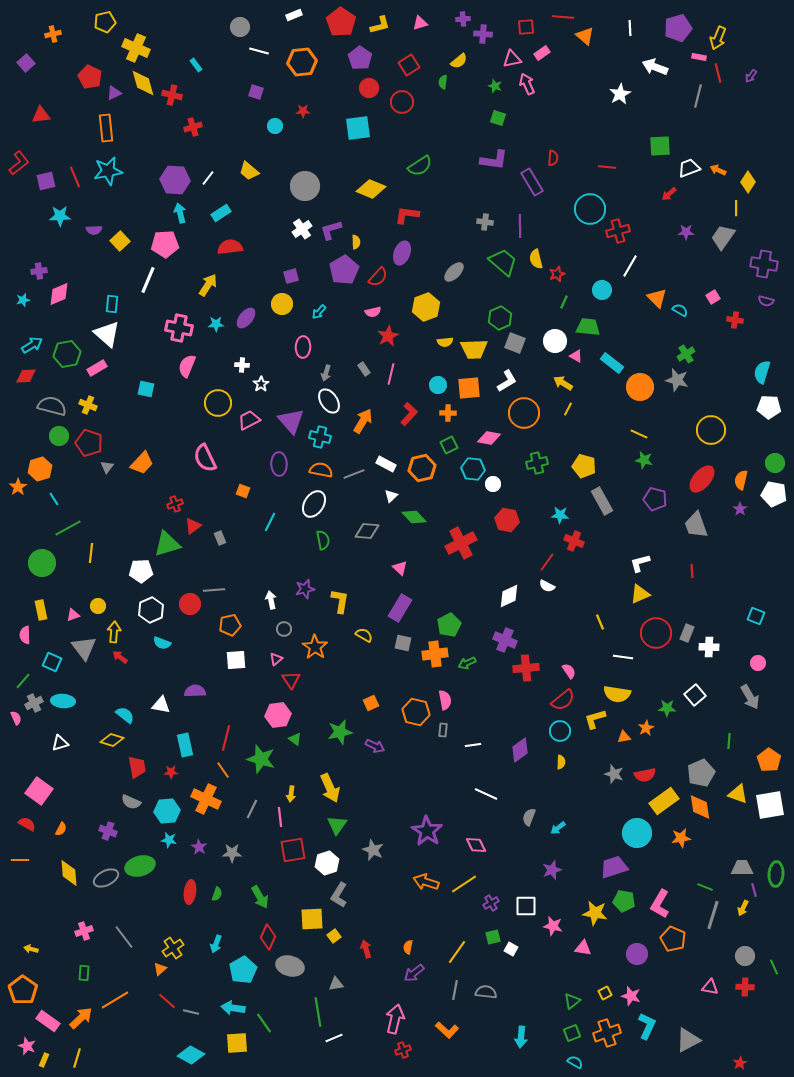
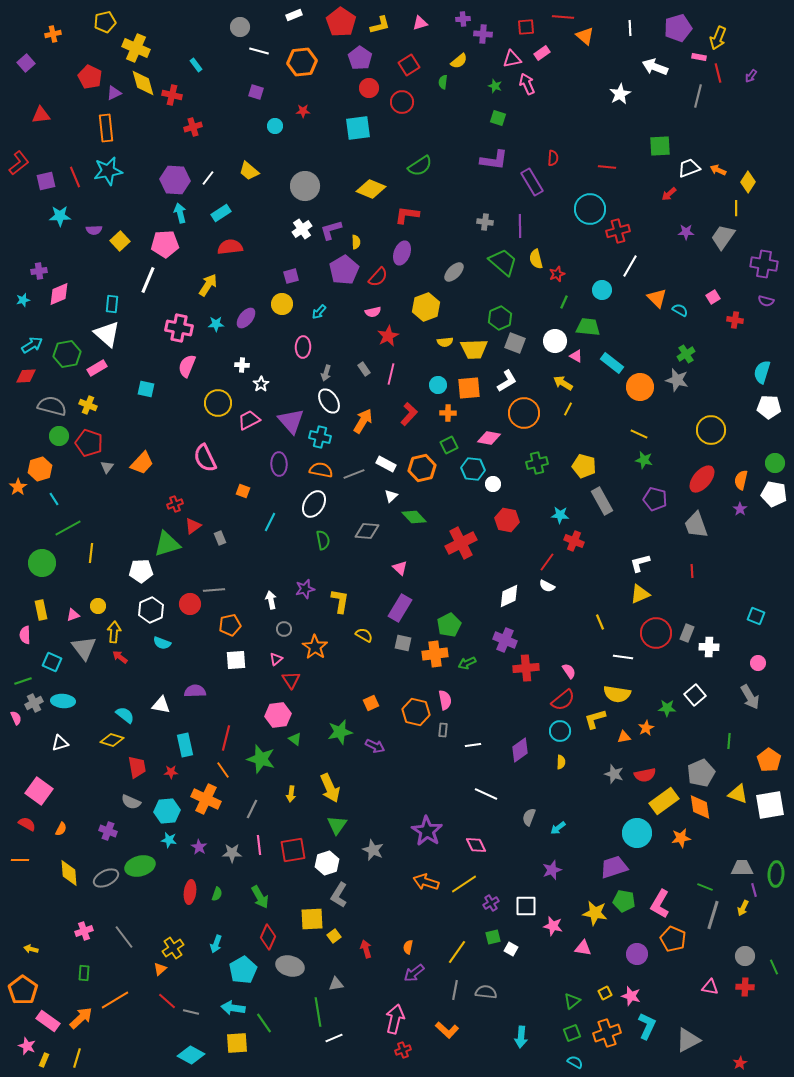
green line at (23, 681): rotated 30 degrees clockwise
pink line at (280, 817): moved 21 px left, 28 px down
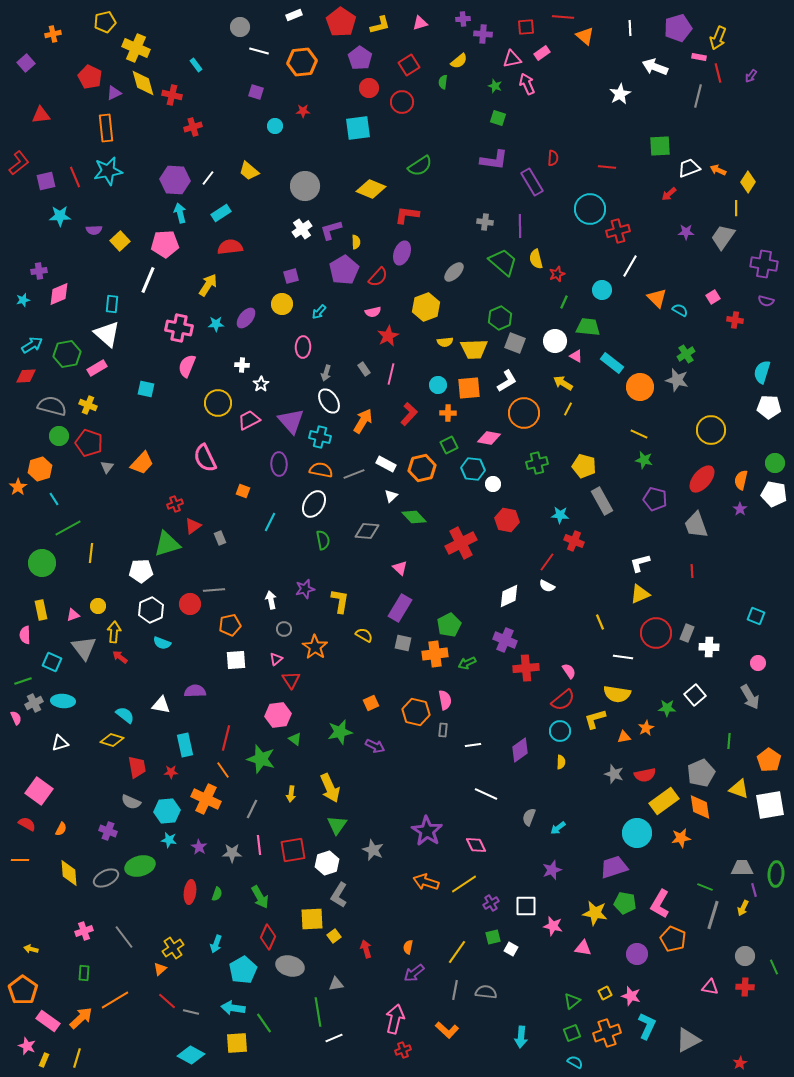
yellow triangle at (738, 794): moved 1 px right, 5 px up
green pentagon at (624, 901): moved 1 px right, 2 px down
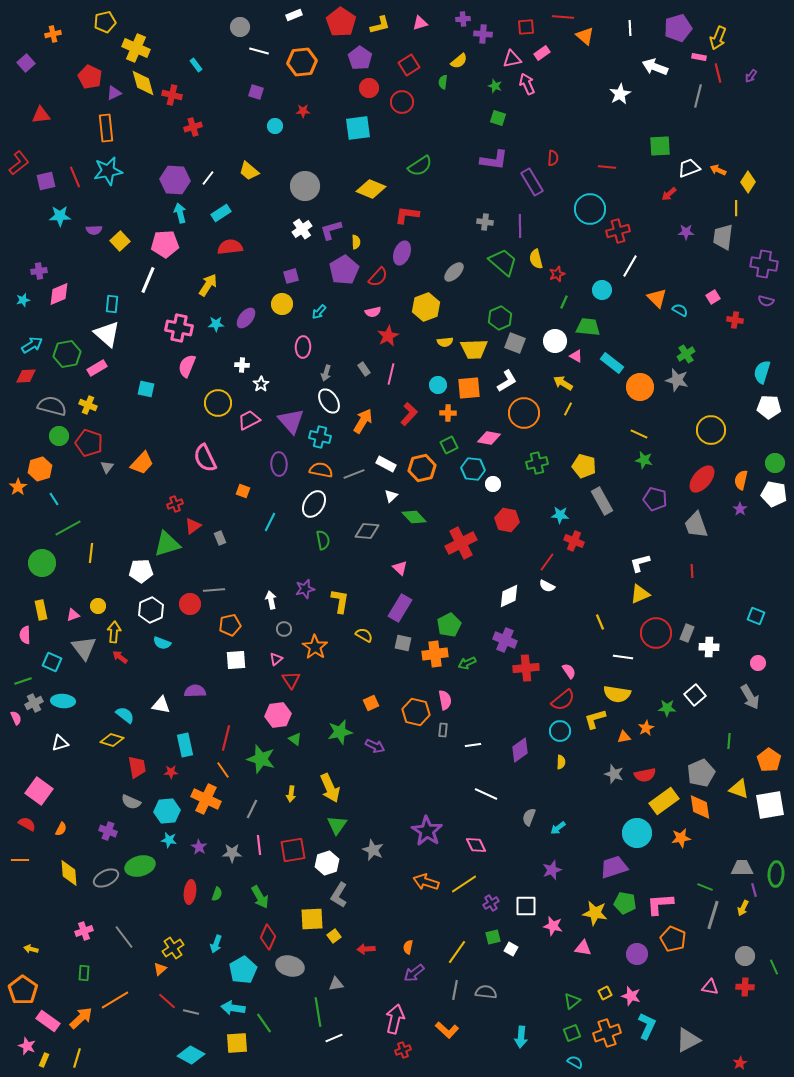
gray trapezoid at (723, 237): rotated 28 degrees counterclockwise
pink L-shape at (660, 904): rotated 56 degrees clockwise
red arrow at (366, 949): rotated 78 degrees counterclockwise
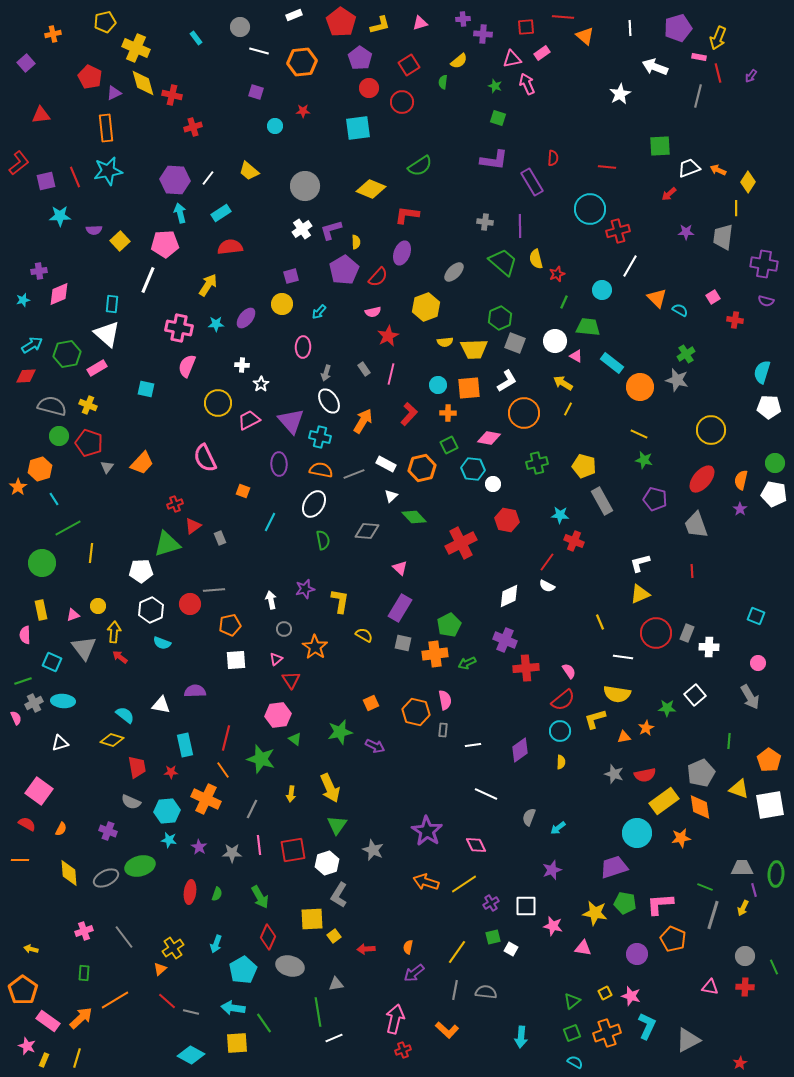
cyan rectangle at (196, 65): moved 27 px up
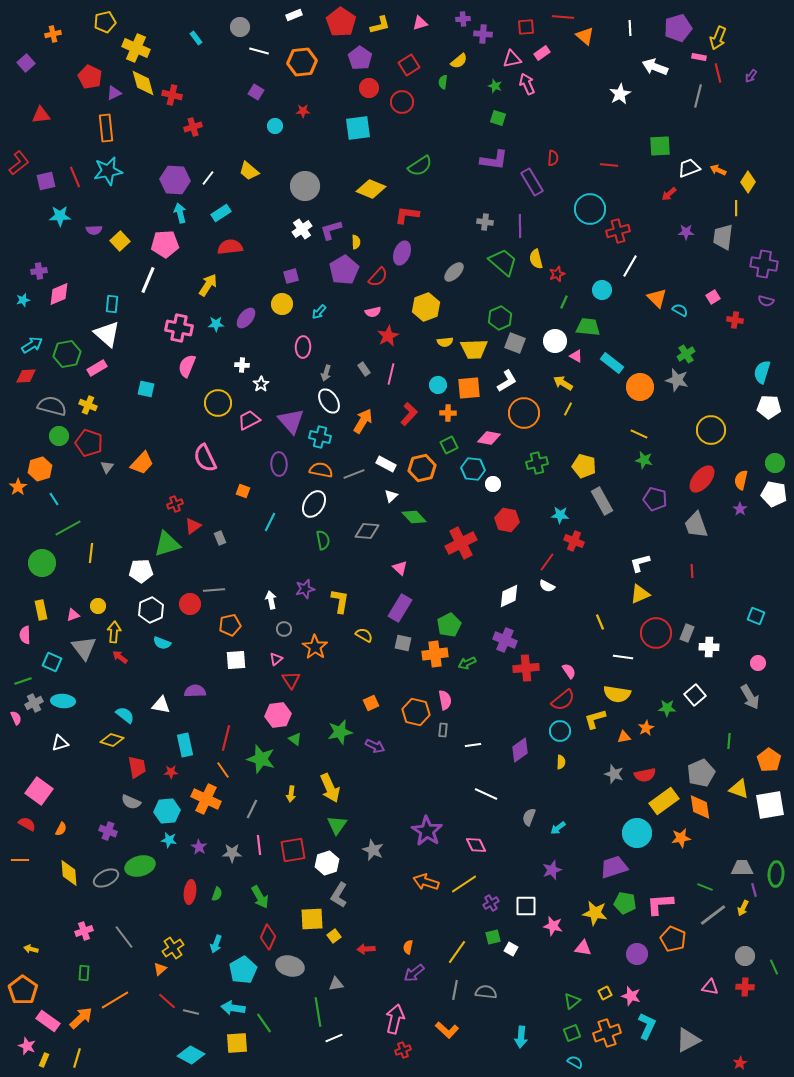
purple square at (256, 92): rotated 14 degrees clockwise
red line at (607, 167): moved 2 px right, 2 px up
gray line at (713, 915): rotated 36 degrees clockwise
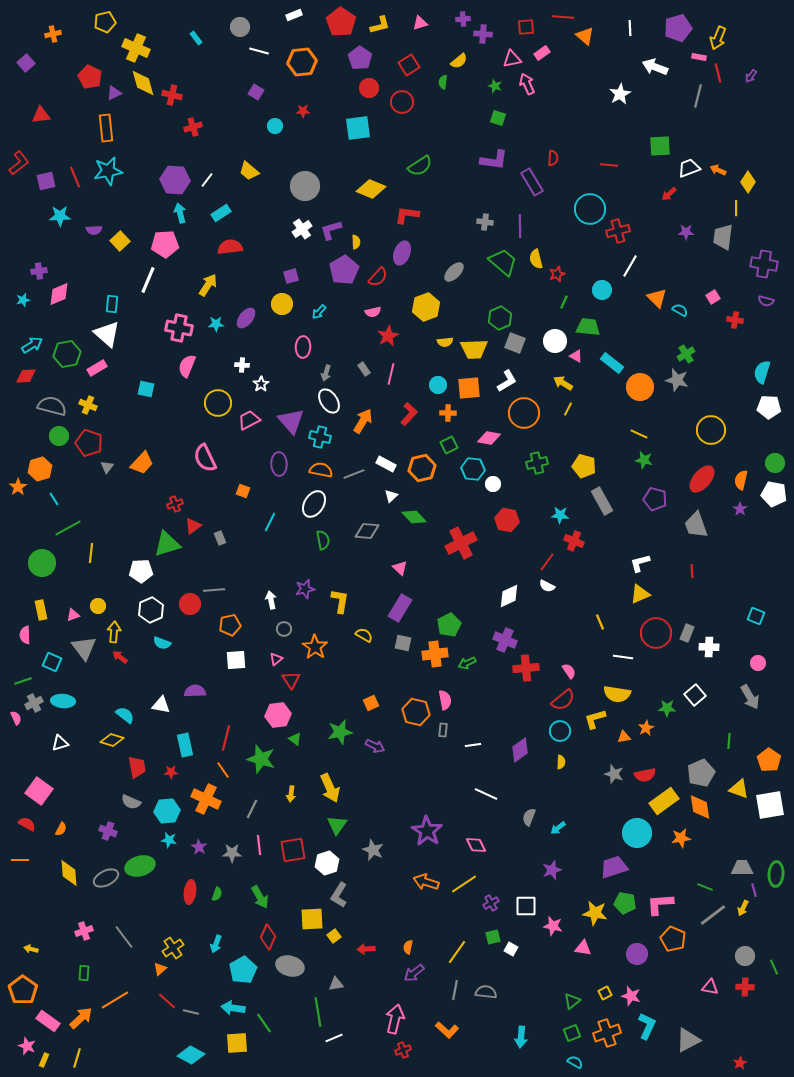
white line at (208, 178): moved 1 px left, 2 px down
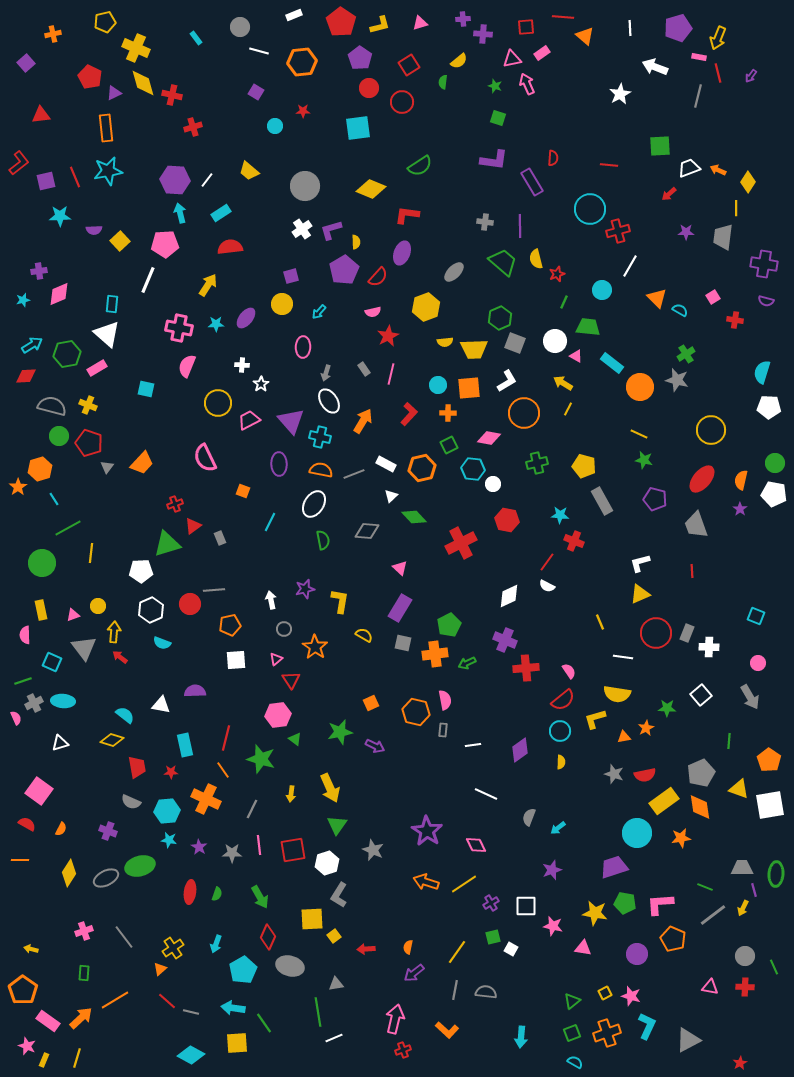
white square at (695, 695): moved 6 px right
yellow diamond at (69, 873): rotated 36 degrees clockwise
